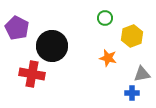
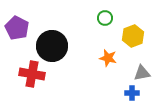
yellow hexagon: moved 1 px right
gray triangle: moved 1 px up
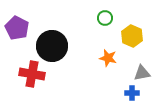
yellow hexagon: moved 1 px left; rotated 15 degrees counterclockwise
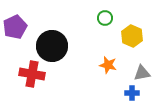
purple pentagon: moved 2 px left, 1 px up; rotated 20 degrees clockwise
orange star: moved 7 px down
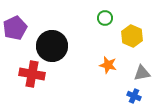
purple pentagon: moved 1 px down
blue cross: moved 2 px right, 3 px down; rotated 24 degrees clockwise
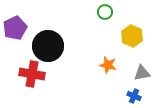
green circle: moved 6 px up
black circle: moved 4 px left
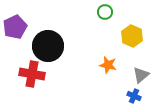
purple pentagon: moved 1 px up
gray triangle: moved 1 px left, 2 px down; rotated 30 degrees counterclockwise
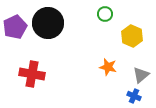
green circle: moved 2 px down
black circle: moved 23 px up
orange star: moved 2 px down
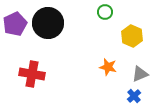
green circle: moved 2 px up
purple pentagon: moved 3 px up
gray triangle: moved 1 px left, 1 px up; rotated 18 degrees clockwise
blue cross: rotated 24 degrees clockwise
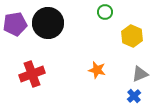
purple pentagon: rotated 15 degrees clockwise
orange star: moved 11 px left, 3 px down
red cross: rotated 30 degrees counterclockwise
